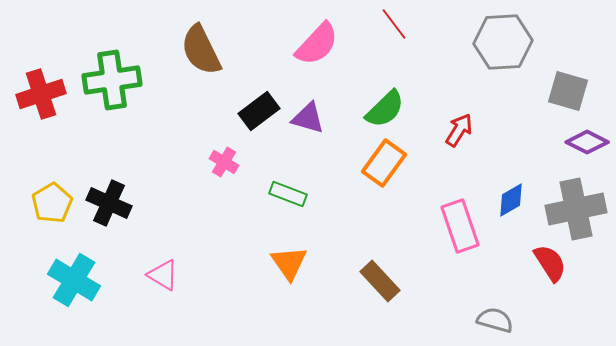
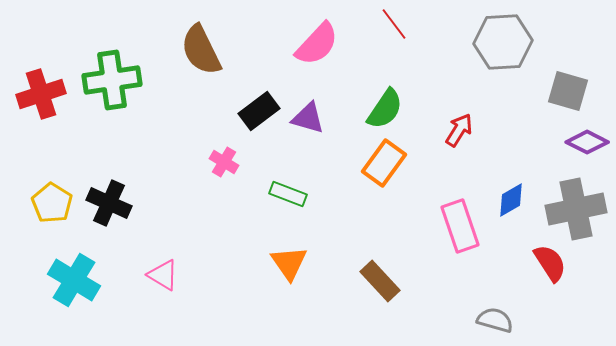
green semicircle: rotated 12 degrees counterclockwise
yellow pentagon: rotated 9 degrees counterclockwise
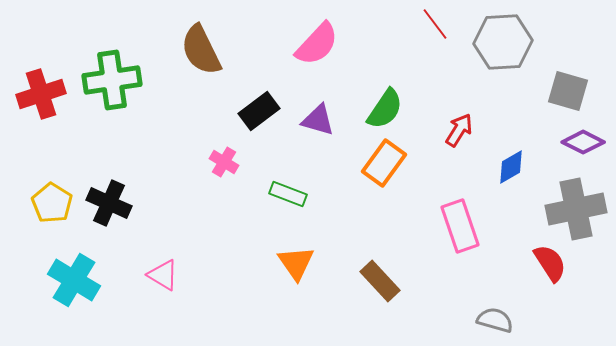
red line: moved 41 px right
purple triangle: moved 10 px right, 2 px down
purple diamond: moved 4 px left
blue diamond: moved 33 px up
orange triangle: moved 7 px right
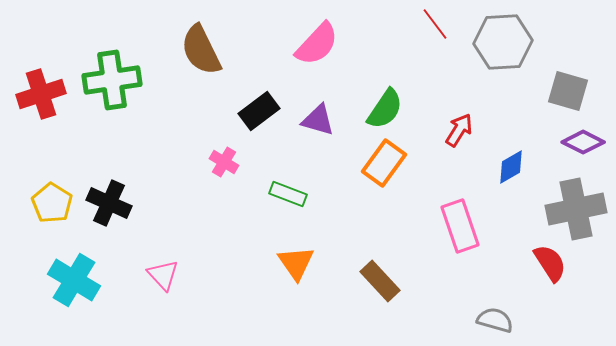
pink triangle: rotated 16 degrees clockwise
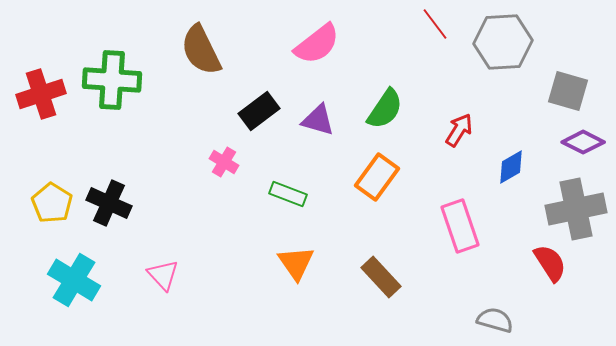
pink semicircle: rotated 9 degrees clockwise
green cross: rotated 12 degrees clockwise
orange rectangle: moved 7 px left, 14 px down
brown rectangle: moved 1 px right, 4 px up
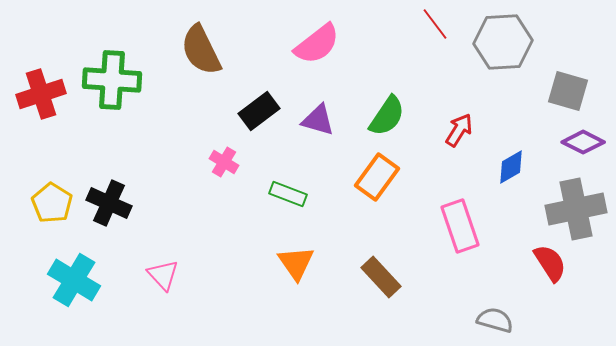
green semicircle: moved 2 px right, 7 px down
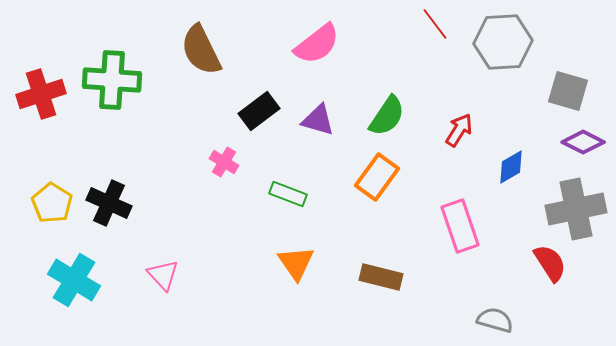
brown rectangle: rotated 33 degrees counterclockwise
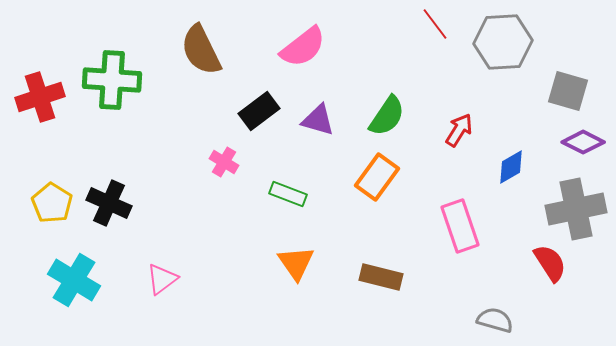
pink semicircle: moved 14 px left, 3 px down
red cross: moved 1 px left, 3 px down
pink triangle: moved 1 px left, 4 px down; rotated 36 degrees clockwise
